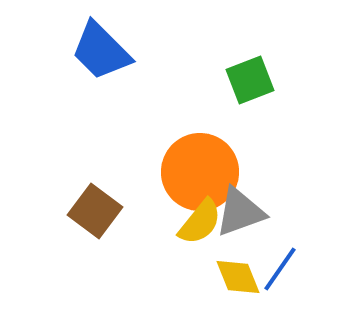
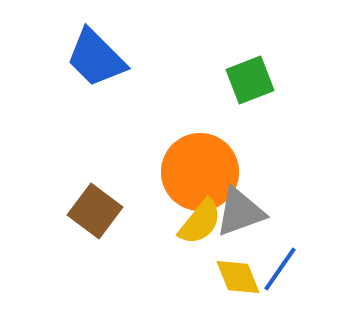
blue trapezoid: moved 5 px left, 7 px down
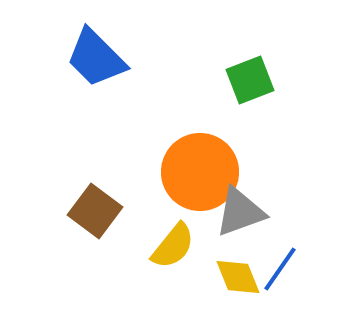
yellow semicircle: moved 27 px left, 24 px down
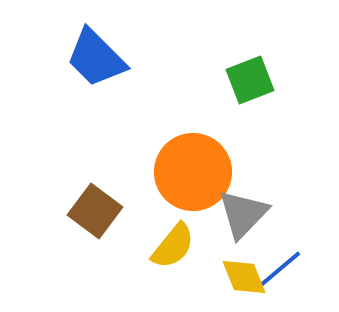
orange circle: moved 7 px left
gray triangle: moved 3 px right, 2 px down; rotated 26 degrees counterclockwise
blue line: rotated 15 degrees clockwise
yellow diamond: moved 6 px right
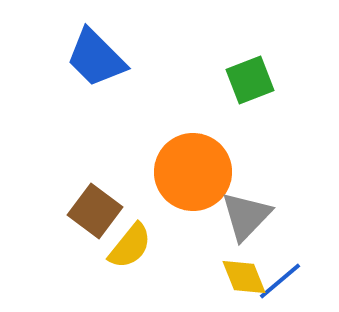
gray triangle: moved 3 px right, 2 px down
yellow semicircle: moved 43 px left
blue line: moved 12 px down
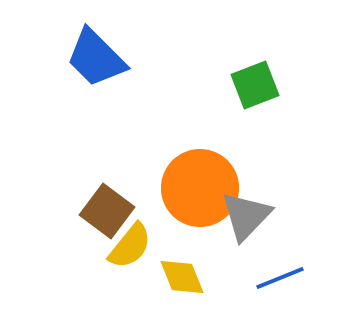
green square: moved 5 px right, 5 px down
orange circle: moved 7 px right, 16 px down
brown square: moved 12 px right
yellow diamond: moved 62 px left
blue line: moved 3 px up; rotated 18 degrees clockwise
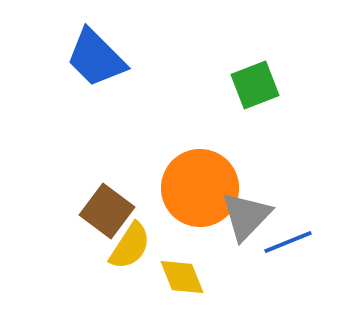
yellow semicircle: rotated 6 degrees counterclockwise
blue line: moved 8 px right, 36 px up
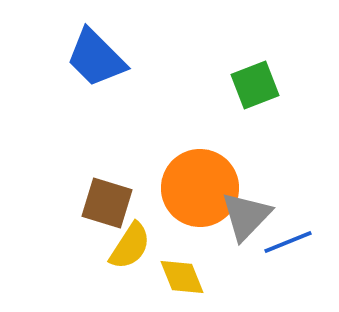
brown square: moved 8 px up; rotated 20 degrees counterclockwise
